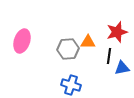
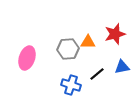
red star: moved 2 px left, 2 px down
pink ellipse: moved 5 px right, 17 px down
black line: moved 12 px left, 18 px down; rotated 42 degrees clockwise
blue triangle: moved 1 px up
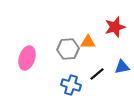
red star: moved 7 px up
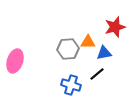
pink ellipse: moved 12 px left, 3 px down
blue triangle: moved 18 px left, 14 px up
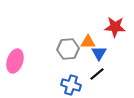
red star: rotated 20 degrees clockwise
blue triangle: moved 5 px left; rotated 49 degrees counterclockwise
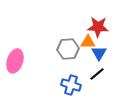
red star: moved 17 px left
